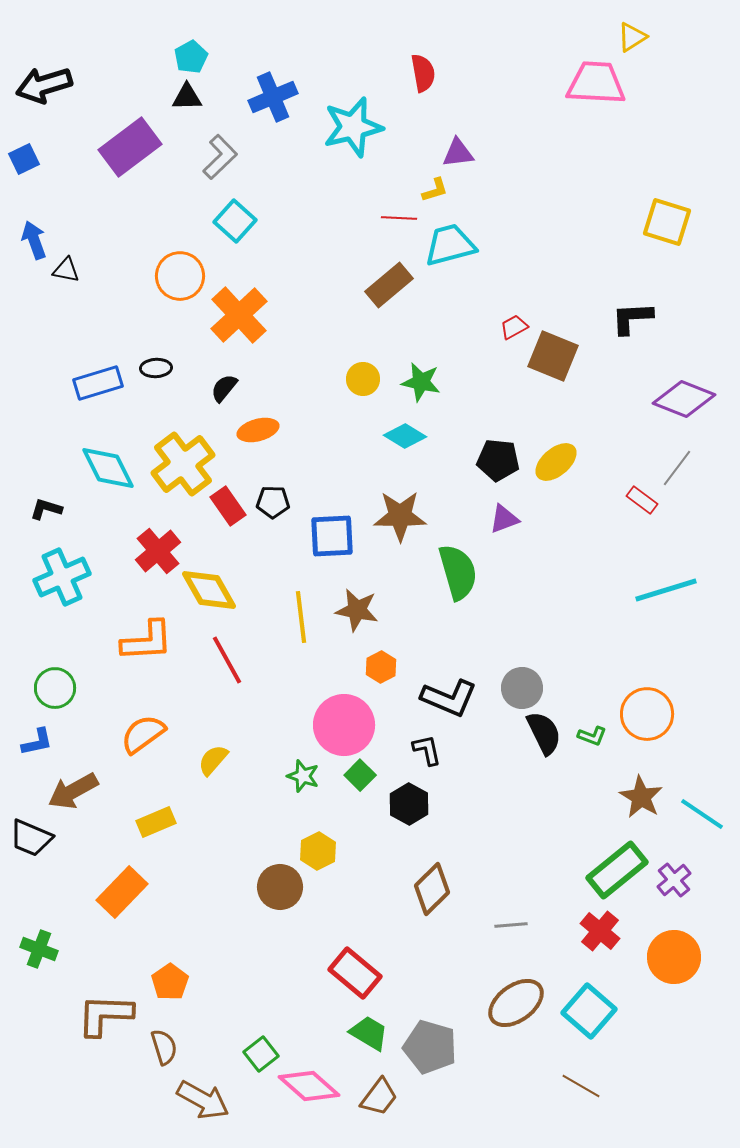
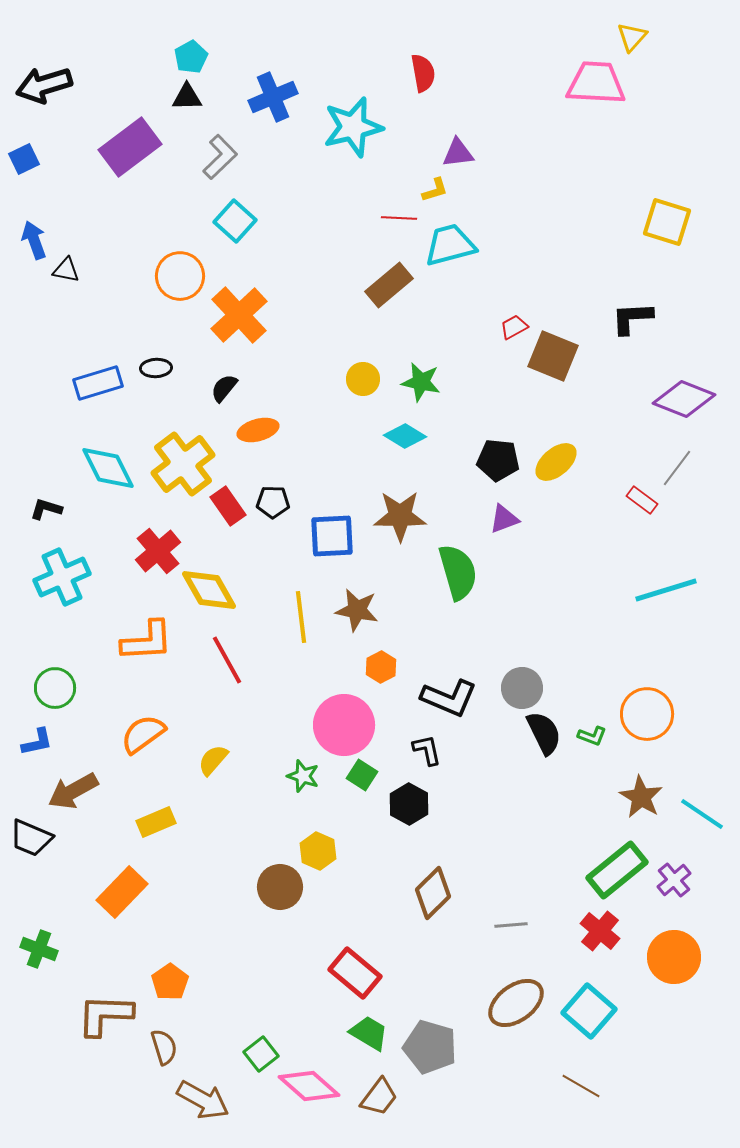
yellow triangle at (632, 37): rotated 16 degrees counterclockwise
green square at (360, 775): moved 2 px right; rotated 12 degrees counterclockwise
yellow hexagon at (318, 851): rotated 9 degrees counterclockwise
brown diamond at (432, 889): moved 1 px right, 4 px down
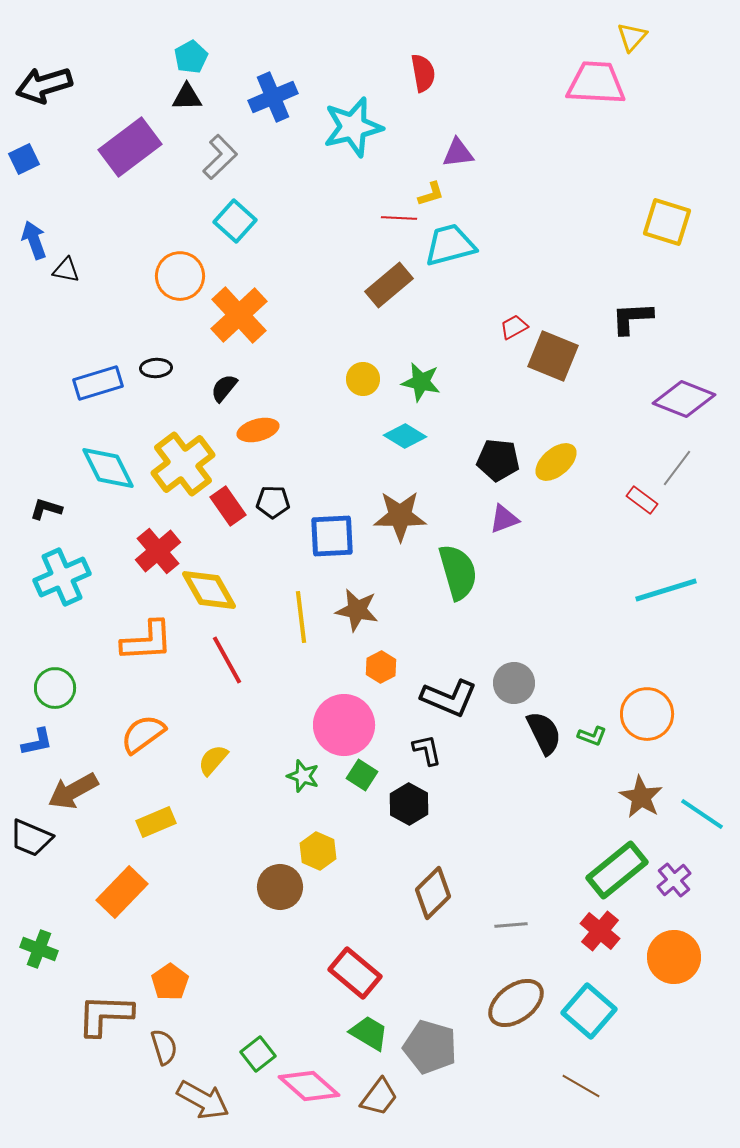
yellow L-shape at (435, 190): moved 4 px left, 4 px down
gray circle at (522, 688): moved 8 px left, 5 px up
green square at (261, 1054): moved 3 px left
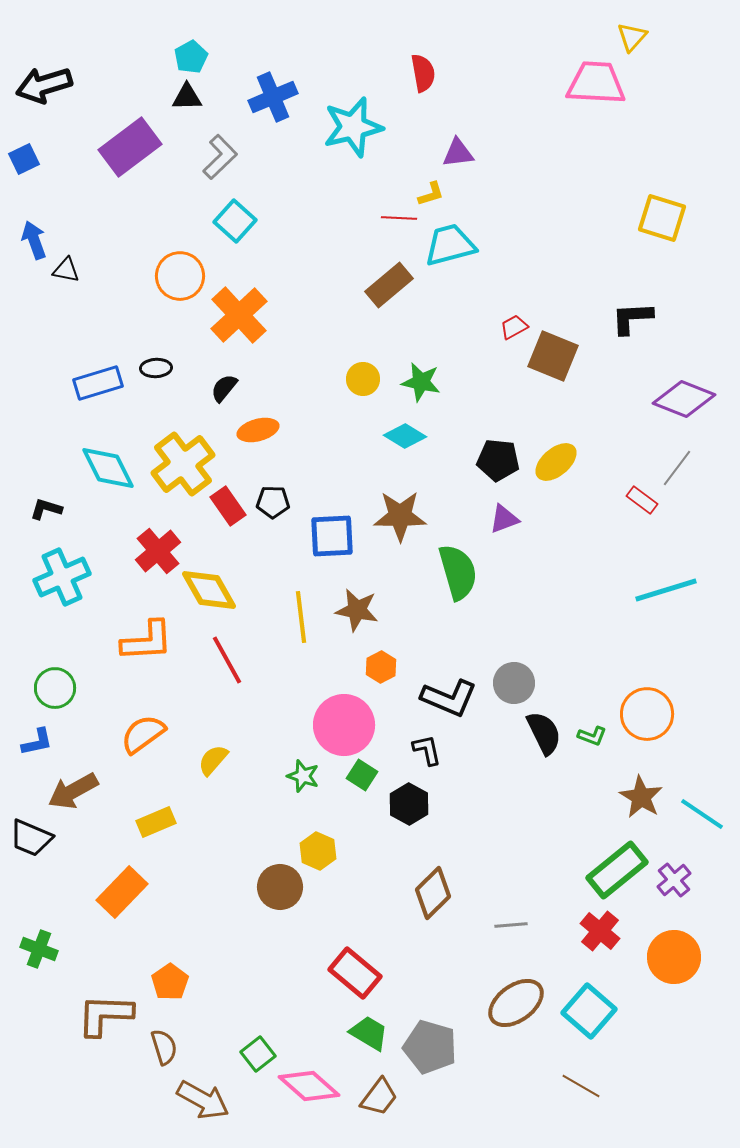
yellow square at (667, 222): moved 5 px left, 4 px up
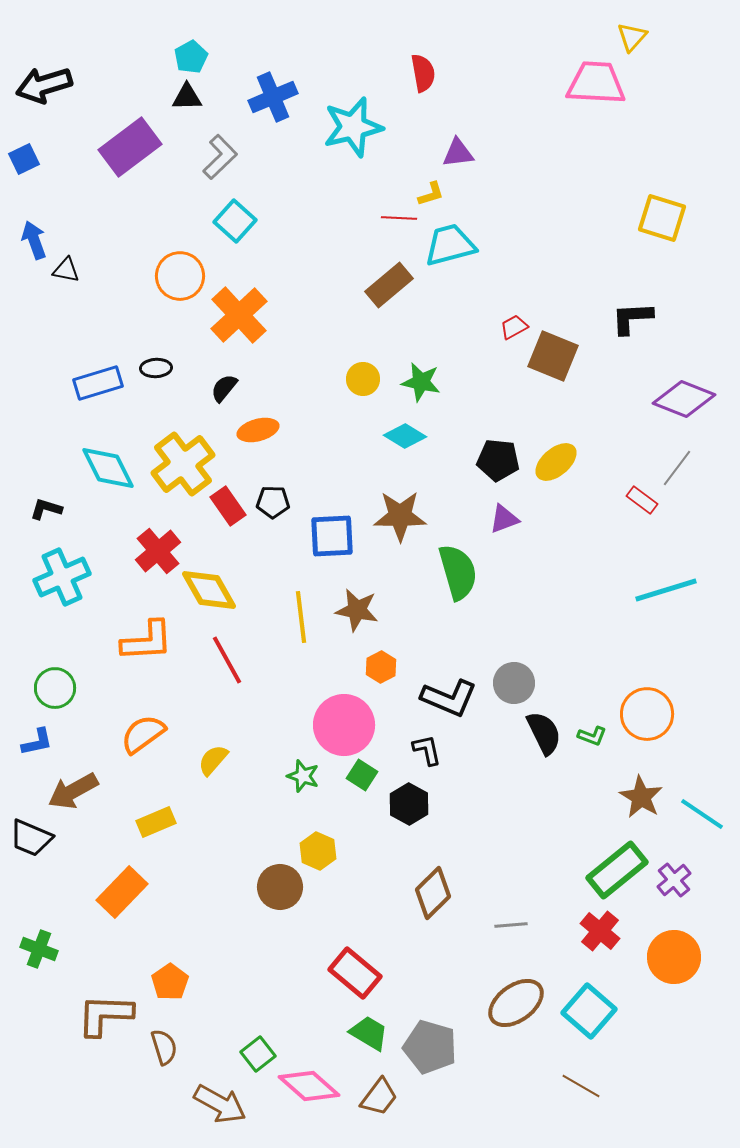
brown arrow at (203, 1100): moved 17 px right, 4 px down
